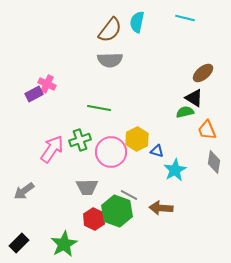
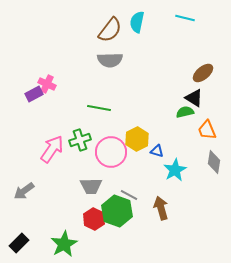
gray trapezoid: moved 4 px right, 1 px up
brown arrow: rotated 70 degrees clockwise
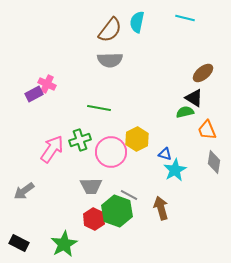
blue triangle: moved 8 px right, 3 px down
black rectangle: rotated 72 degrees clockwise
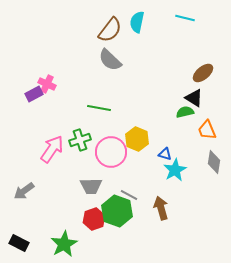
gray semicircle: rotated 45 degrees clockwise
yellow hexagon: rotated 10 degrees counterclockwise
red hexagon: rotated 15 degrees clockwise
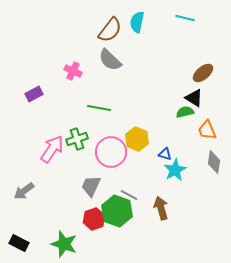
pink cross: moved 26 px right, 13 px up
green cross: moved 3 px left, 1 px up
gray trapezoid: rotated 115 degrees clockwise
green star: rotated 24 degrees counterclockwise
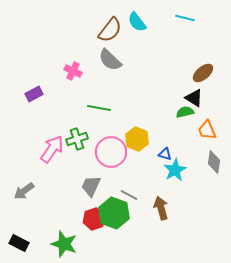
cyan semicircle: rotated 50 degrees counterclockwise
green hexagon: moved 3 px left, 2 px down
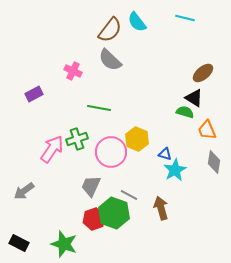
green semicircle: rotated 30 degrees clockwise
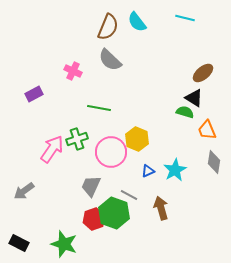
brown semicircle: moved 2 px left, 3 px up; rotated 16 degrees counterclockwise
blue triangle: moved 17 px left, 17 px down; rotated 40 degrees counterclockwise
